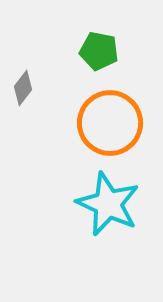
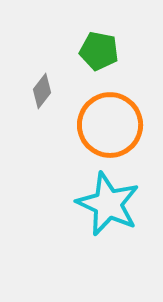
gray diamond: moved 19 px right, 3 px down
orange circle: moved 2 px down
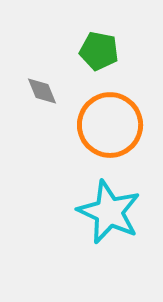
gray diamond: rotated 60 degrees counterclockwise
cyan star: moved 1 px right, 8 px down
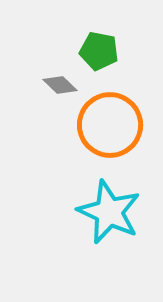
gray diamond: moved 18 px right, 6 px up; rotated 24 degrees counterclockwise
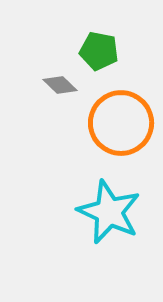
orange circle: moved 11 px right, 2 px up
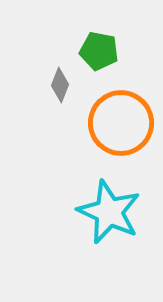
gray diamond: rotated 68 degrees clockwise
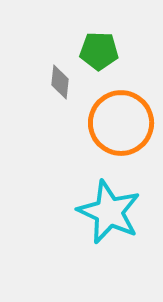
green pentagon: rotated 9 degrees counterclockwise
gray diamond: moved 3 px up; rotated 16 degrees counterclockwise
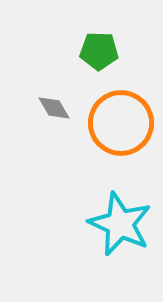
gray diamond: moved 6 px left, 26 px down; rotated 36 degrees counterclockwise
cyan star: moved 11 px right, 12 px down
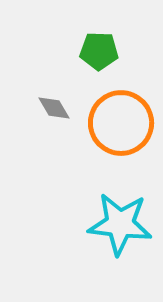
cyan star: rotated 18 degrees counterclockwise
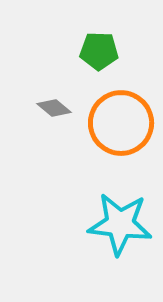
gray diamond: rotated 20 degrees counterclockwise
